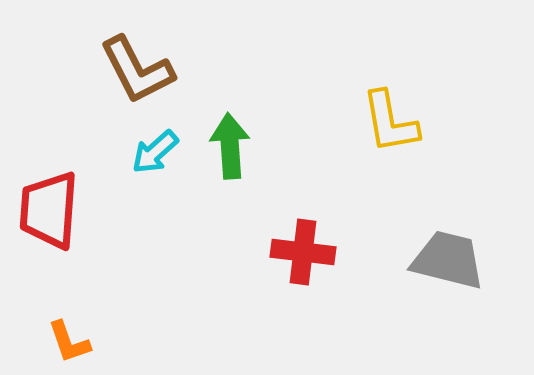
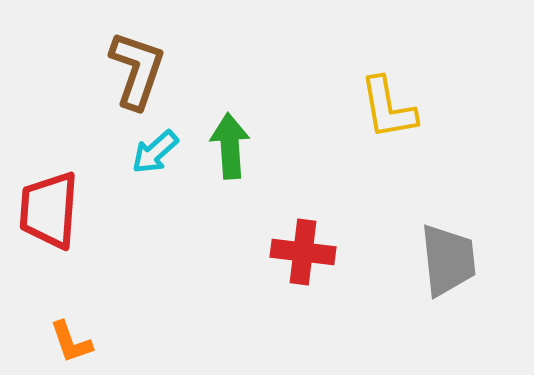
brown L-shape: rotated 134 degrees counterclockwise
yellow L-shape: moved 2 px left, 14 px up
gray trapezoid: rotated 70 degrees clockwise
orange L-shape: moved 2 px right
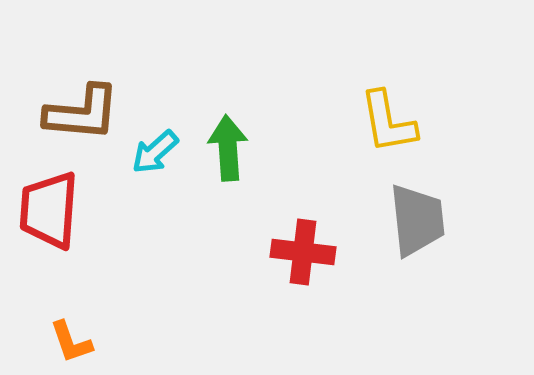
brown L-shape: moved 55 px left, 43 px down; rotated 76 degrees clockwise
yellow L-shape: moved 14 px down
green arrow: moved 2 px left, 2 px down
gray trapezoid: moved 31 px left, 40 px up
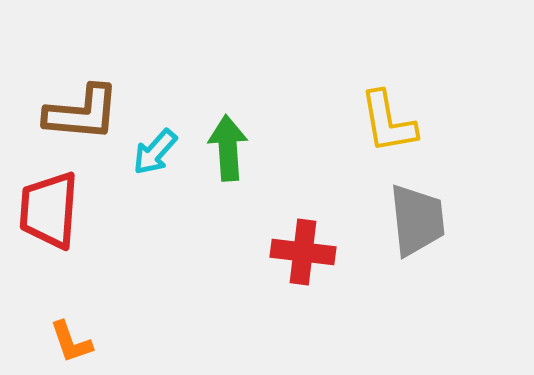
cyan arrow: rotated 6 degrees counterclockwise
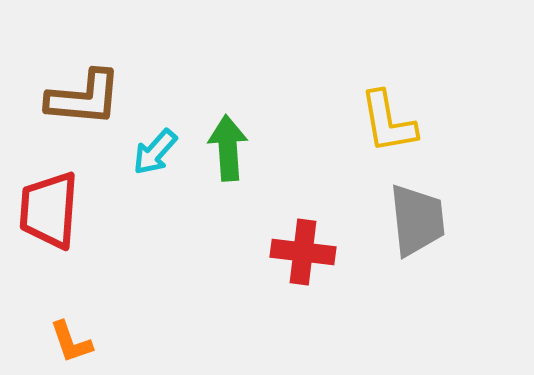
brown L-shape: moved 2 px right, 15 px up
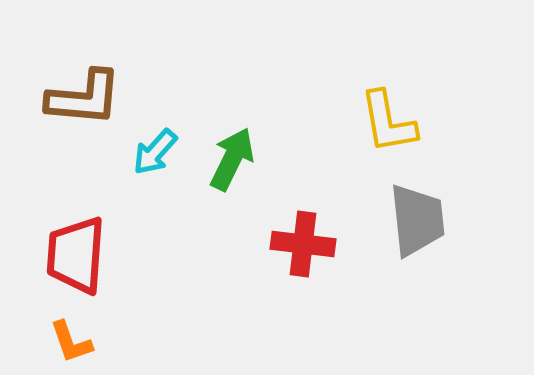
green arrow: moved 4 px right, 11 px down; rotated 30 degrees clockwise
red trapezoid: moved 27 px right, 45 px down
red cross: moved 8 px up
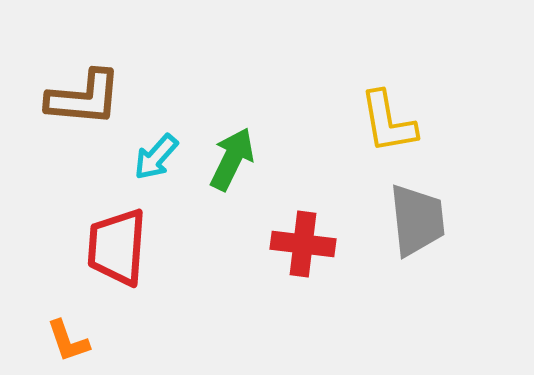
cyan arrow: moved 1 px right, 5 px down
red trapezoid: moved 41 px right, 8 px up
orange L-shape: moved 3 px left, 1 px up
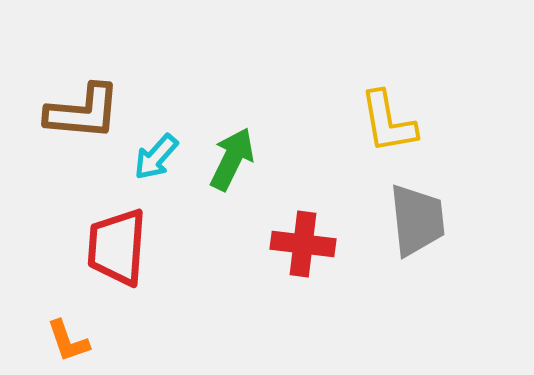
brown L-shape: moved 1 px left, 14 px down
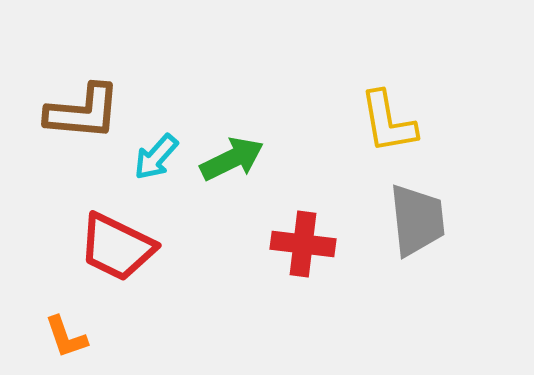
green arrow: rotated 38 degrees clockwise
red trapezoid: rotated 68 degrees counterclockwise
orange L-shape: moved 2 px left, 4 px up
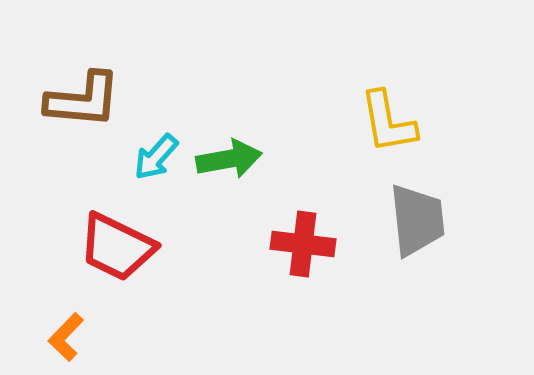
brown L-shape: moved 12 px up
green arrow: moved 3 px left; rotated 16 degrees clockwise
orange L-shape: rotated 63 degrees clockwise
